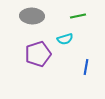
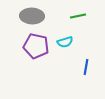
cyan semicircle: moved 3 px down
purple pentagon: moved 2 px left, 8 px up; rotated 30 degrees clockwise
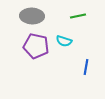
cyan semicircle: moved 1 px left, 1 px up; rotated 35 degrees clockwise
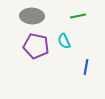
cyan semicircle: rotated 49 degrees clockwise
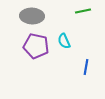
green line: moved 5 px right, 5 px up
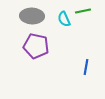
cyan semicircle: moved 22 px up
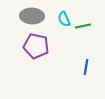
green line: moved 15 px down
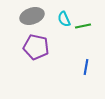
gray ellipse: rotated 20 degrees counterclockwise
purple pentagon: moved 1 px down
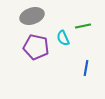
cyan semicircle: moved 1 px left, 19 px down
blue line: moved 1 px down
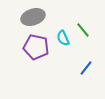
gray ellipse: moved 1 px right, 1 px down
green line: moved 4 px down; rotated 63 degrees clockwise
blue line: rotated 28 degrees clockwise
